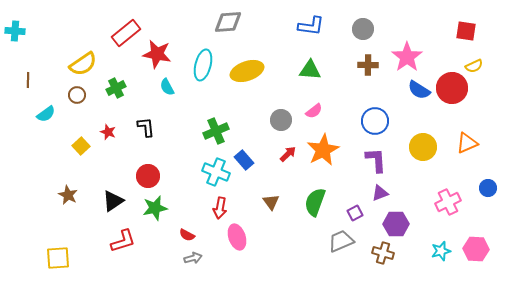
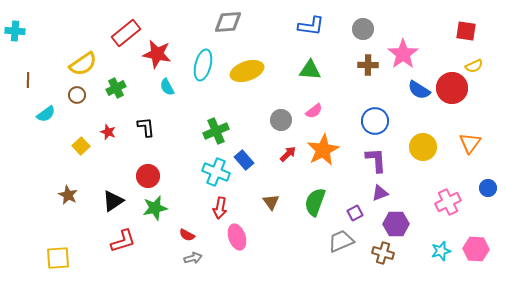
pink star at (407, 57): moved 4 px left, 3 px up
orange triangle at (467, 143): moved 3 px right; rotated 30 degrees counterclockwise
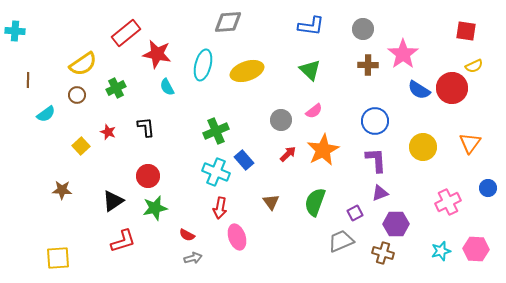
green triangle at (310, 70): rotated 40 degrees clockwise
brown star at (68, 195): moved 6 px left, 5 px up; rotated 24 degrees counterclockwise
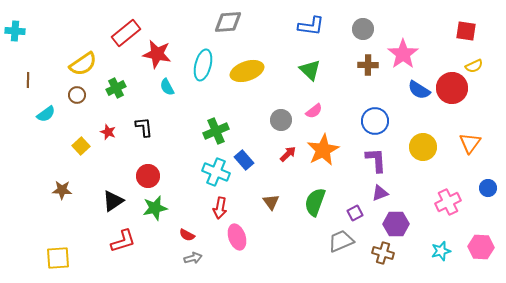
black L-shape at (146, 127): moved 2 px left
pink hexagon at (476, 249): moved 5 px right, 2 px up
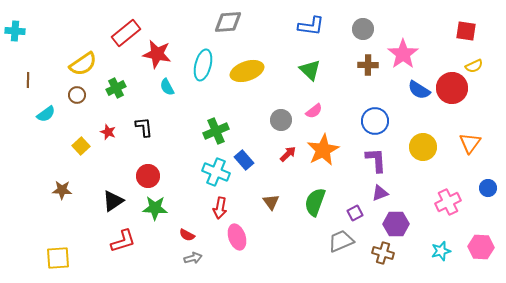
green star at (155, 208): rotated 15 degrees clockwise
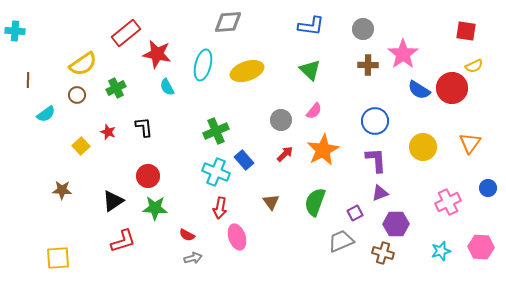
pink semicircle at (314, 111): rotated 12 degrees counterclockwise
red arrow at (288, 154): moved 3 px left
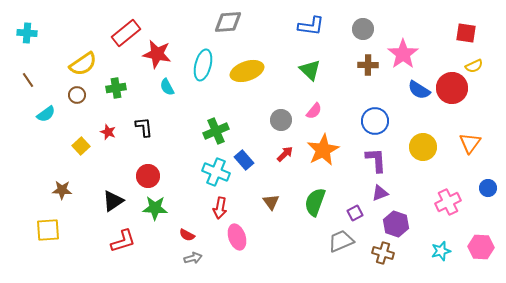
cyan cross at (15, 31): moved 12 px right, 2 px down
red square at (466, 31): moved 2 px down
brown line at (28, 80): rotated 35 degrees counterclockwise
green cross at (116, 88): rotated 18 degrees clockwise
purple hexagon at (396, 224): rotated 20 degrees clockwise
yellow square at (58, 258): moved 10 px left, 28 px up
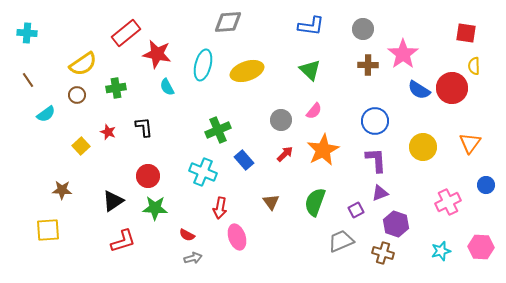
yellow semicircle at (474, 66): rotated 114 degrees clockwise
green cross at (216, 131): moved 2 px right, 1 px up
cyan cross at (216, 172): moved 13 px left
blue circle at (488, 188): moved 2 px left, 3 px up
purple square at (355, 213): moved 1 px right, 3 px up
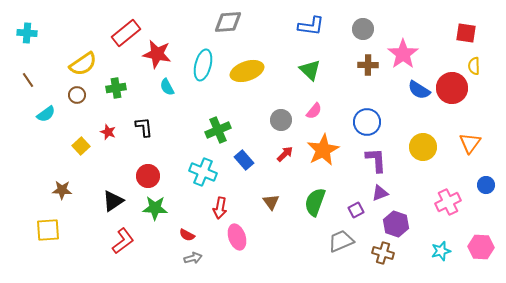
blue circle at (375, 121): moved 8 px left, 1 px down
red L-shape at (123, 241): rotated 20 degrees counterclockwise
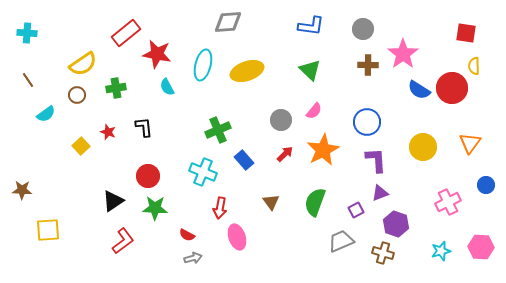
brown star at (62, 190): moved 40 px left
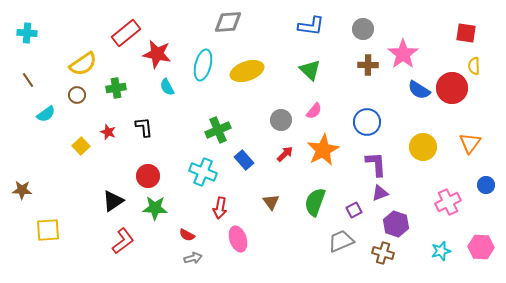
purple L-shape at (376, 160): moved 4 px down
purple square at (356, 210): moved 2 px left
pink ellipse at (237, 237): moved 1 px right, 2 px down
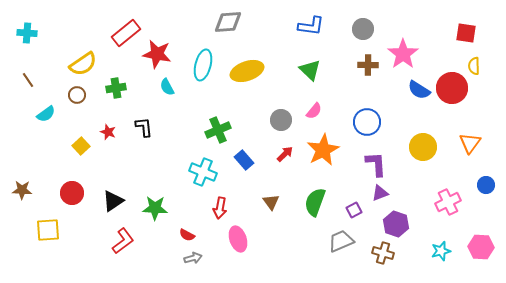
red circle at (148, 176): moved 76 px left, 17 px down
